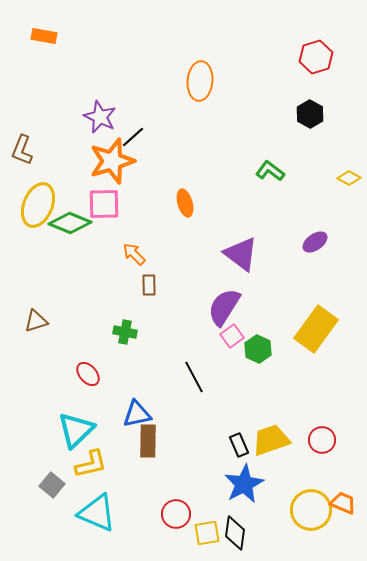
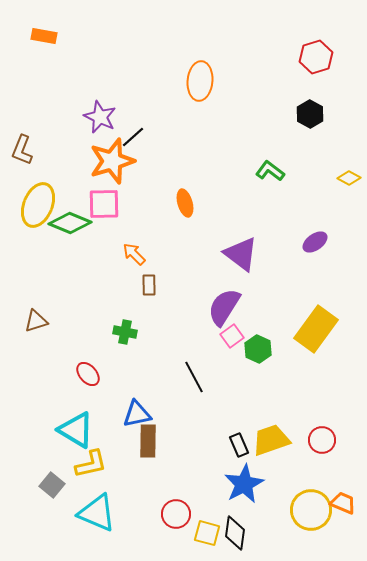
cyan triangle at (76, 430): rotated 45 degrees counterclockwise
yellow square at (207, 533): rotated 24 degrees clockwise
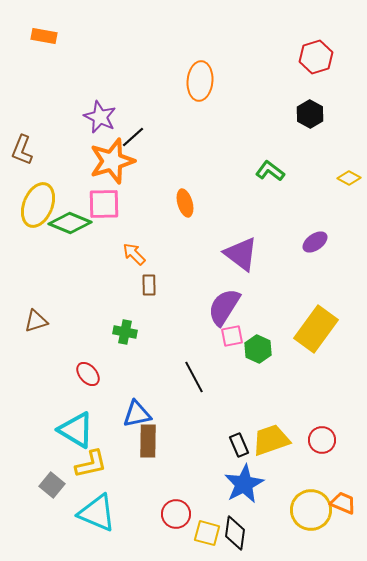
pink square at (232, 336): rotated 25 degrees clockwise
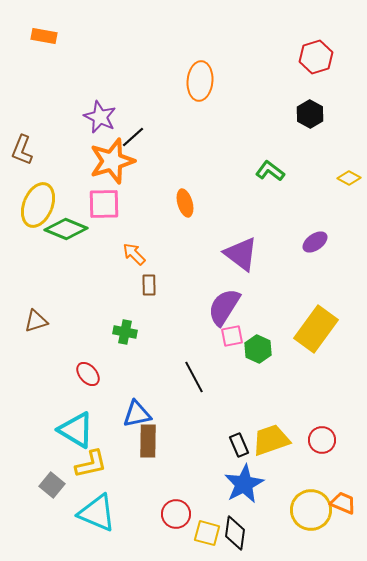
green diamond at (70, 223): moved 4 px left, 6 px down
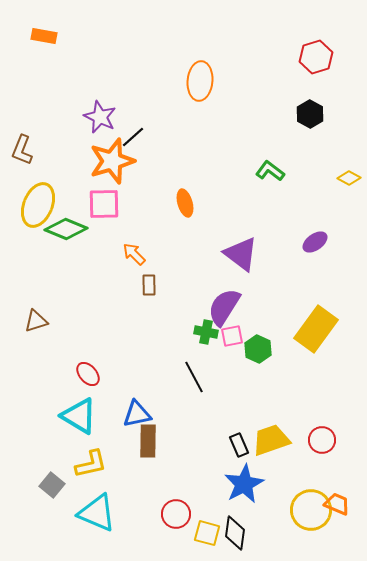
green cross at (125, 332): moved 81 px right
cyan triangle at (76, 430): moved 3 px right, 14 px up
orange trapezoid at (343, 503): moved 6 px left, 1 px down
